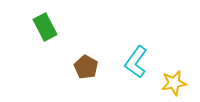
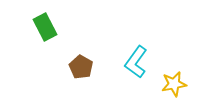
brown pentagon: moved 5 px left
yellow star: moved 1 px down
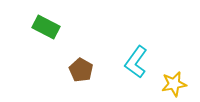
green rectangle: moved 1 px right; rotated 36 degrees counterclockwise
brown pentagon: moved 3 px down
